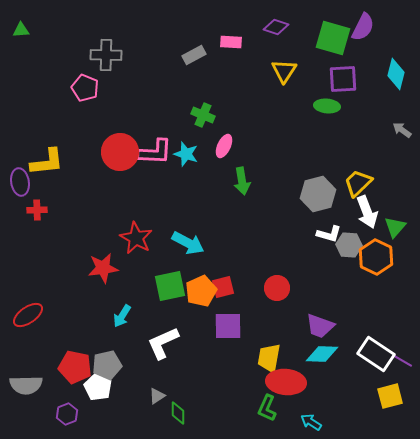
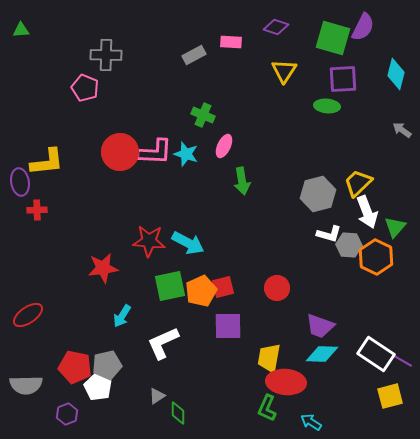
red star at (136, 238): moved 13 px right, 3 px down; rotated 24 degrees counterclockwise
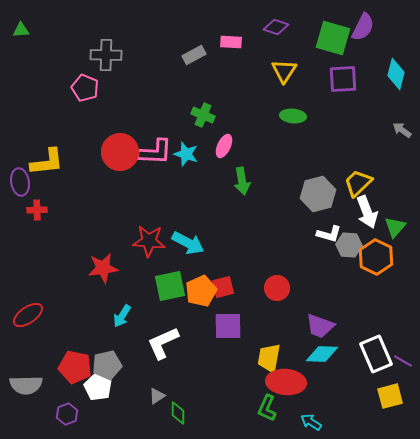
green ellipse at (327, 106): moved 34 px left, 10 px down
white rectangle at (376, 354): rotated 33 degrees clockwise
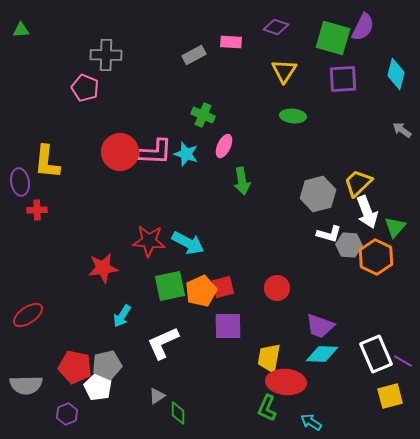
yellow L-shape at (47, 162): rotated 102 degrees clockwise
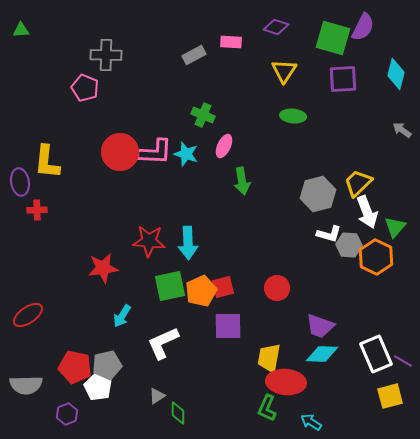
cyan arrow at (188, 243): rotated 60 degrees clockwise
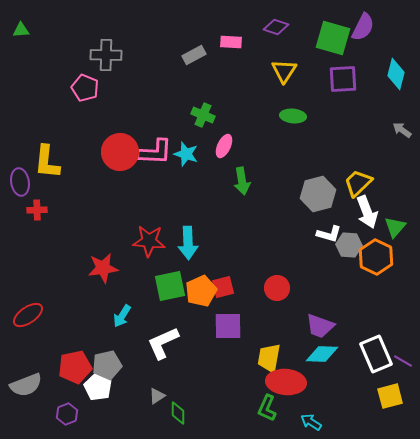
red pentagon at (75, 367): rotated 24 degrees counterclockwise
gray semicircle at (26, 385): rotated 20 degrees counterclockwise
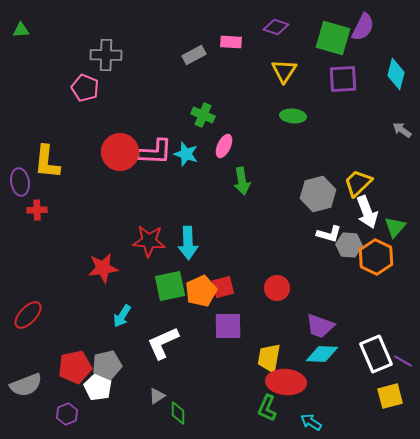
red ellipse at (28, 315): rotated 12 degrees counterclockwise
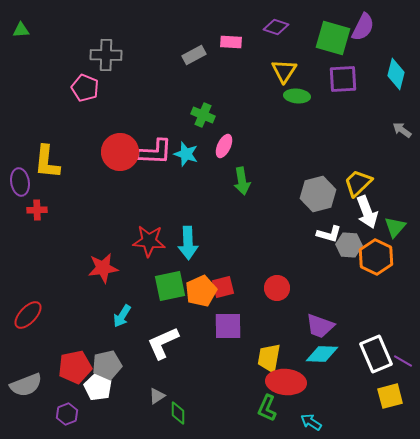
green ellipse at (293, 116): moved 4 px right, 20 px up
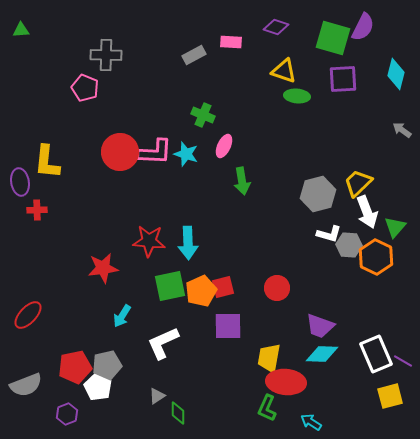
yellow triangle at (284, 71): rotated 44 degrees counterclockwise
